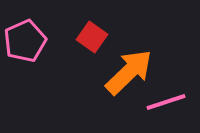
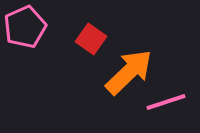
red square: moved 1 px left, 2 px down
pink pentagon: moved 14 px up
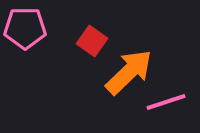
pink pentagon: moved 1 px down; rotated 24 degrees clockwise
red square: moved 1 px right, 2 px down
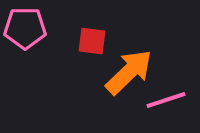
red square: rotated 28 degrees counterclockwise
pink line: moved 2 px up
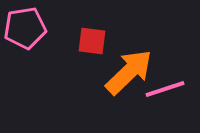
pink pentagon: rotated 9 degrees counterclockwise
pink line: moved 1 px left, 11 px up
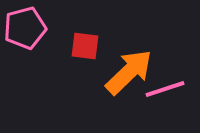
pink pentagon: rotated 6 degrees counterclockwise
red square: moved 7 px left, 5 px down
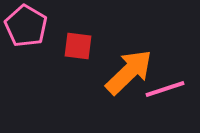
pink pentagon: moved 1 px right, 2 px up; rotated 27 degrees counterclockwise
red square: moved 7 px left
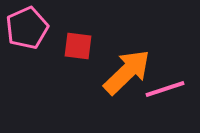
pink pentagon: moved 1 px right, 2 px down; rotated 18 degrees clockwise
orange arrow: moved 2 px left
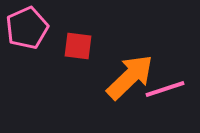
orange arrow: moved 3 px right, 5 px down
